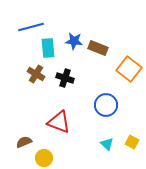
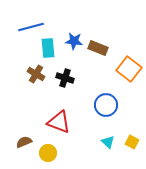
cyan triangle: moved 1 px right, 2 px up
yellow circle: moved 4 px right, 5 px up
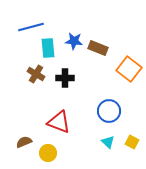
black cross: rotated 18 degrees counterclockwise
blue circle: moved 3 px right, 6 px down
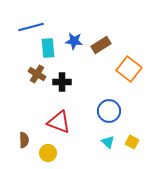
brown rectangle: moved 3 px right, 3 px up; rotated 54 degrees counterclockwise
brown cross: moved 1 px right
black cross: moved 3 px left, 4 px down
brown semicircle: moved 2 px up; rotated 112 degrees clockwise
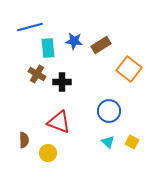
blue line: moved 1 px left
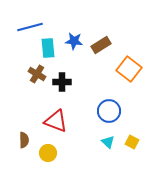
red triangle: moved 3 px left, 1 px up
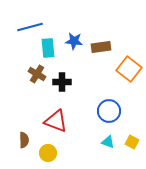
brown rectangle: moved 2 px down; rotated 24 degrees clockwise
cyan triangle: rotated 24 degrees counterclockwise
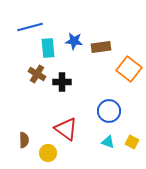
red triangle: moved 10 px right, 8 px down; rotated 15 degrees clockwise
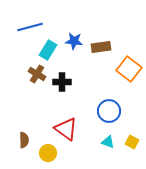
cyan rectangle: moved 2 px down; rotated 36 degrees clockwise
